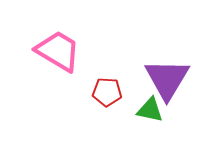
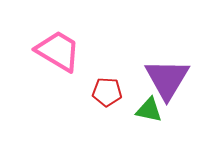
green triangle: moved 1 px left
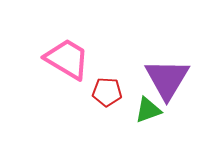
pink trapezoid: moved 9 px right, 8 px down
green triangle: moved 1 px left; rotated 32 degrees counterclockwise
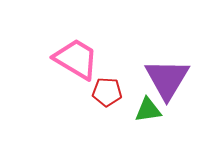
pink trapezoid: moved 9 px right
green triangle: rotated 12 degrees clockwise
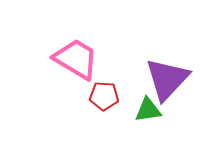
purple triangle: rotated 12 degrees clockwise
red pentagon: moved 3 px left, 4 px down
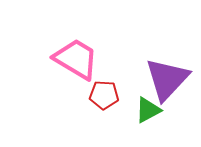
red pentagon: moved 1 px up
green triangle: rotated 20 degrees counterclockwise
